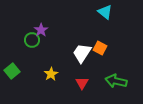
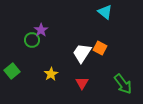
green arrow: moved 7 px right, 3 px down; rotated 140 degrees counterclockwise
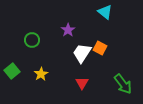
purple star: moved 27 px right
yellow star: moved 10 px left
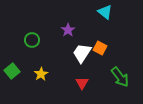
green arrow: moved 3 px left, 7 px up
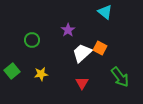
white trapezoid: rotated 15 degrees clockwise
yellow star: rotated 24 degrees clockwise
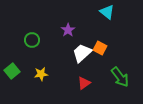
cyan triangle: moved 2 px right
red triangle: moved 2 px right; rotated 24 degrees clockwise
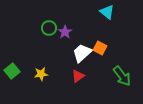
purple star: moved 3 px left, 2 px down
green circle: moved 17 px right, 12 px up
green arrow: moved 2 px right, 1 px up
red triangle: moved 6 px left, 7 px up
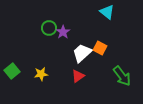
purple star: moved 2 px left
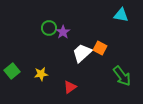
cyan triangle: moved 14 px right, 3 px down; rotated 28 degrees counterclockwise
red triangle: moved 8 px left, 11 px down
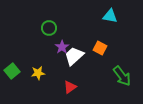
cyan triangle: moved 11 px left, 1 px down
purple star: moved 1 px left, 15 px down
white trapezoid: moved 8 px left, 3 px down
yellow star: moved 3 px left, 1 px up
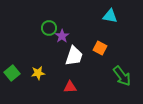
purple star: moved 11 px up
white trapezoid: rotated 150 degrees clockwise
green square: moved 2 px down
red triangle: rotated 32 degrees clockwise
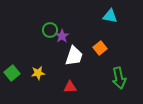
green circle: moved 1 px right, 2 px down
orange square: rotated 24 degrees clockwise
green arrow: moved 3 px left, 2 px down; rotated 25 degrees clockwise
